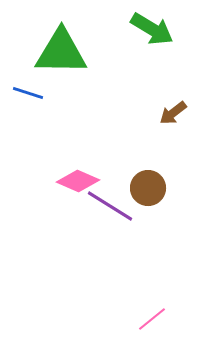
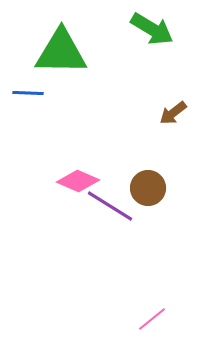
blue line: rotated 16 degrees counterclockwise
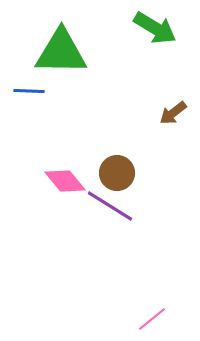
green arrow: moved 3 px right, 1 px up
blue line: moved 1 px right, 2 px up
pink diamond: moved 13 px left; rotated 27 degrees clockwise
brown circle: moved 31 px left, 15 px up
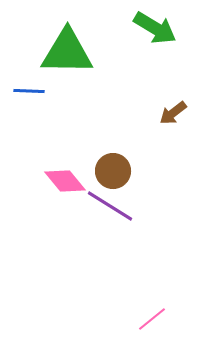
green triangle: moved 6 px right
brown circle: moved 4 px left, 2 px up
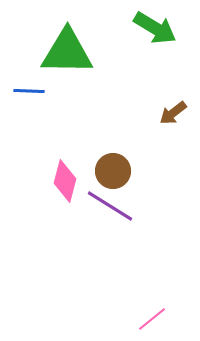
pink diamond: rotated 54 degrees clockwise
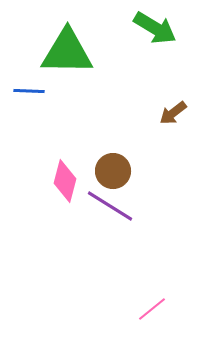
pink line: moved 10 px up
